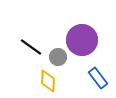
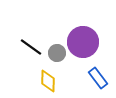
purple circle: moved 1 px right, 2 px down
gray circle: moved 1 px left, 4 px up
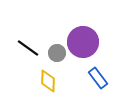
black line: moved 3 px left, 1 px down
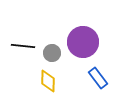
black line: moved 5 px left, 2 px up; rotated 30 degrees counterclockwise
gray circle: moved 5 px left
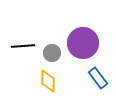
purple circle: moved 1 px down
black line: rotated 10 degrees counterclockwise
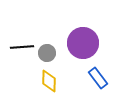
black line: moved 1 px left, 1 px down
gray circle: moved 5 px left
yellow diamond: moved 1 px right
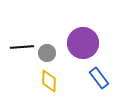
blue rectangle: moved 1 px right
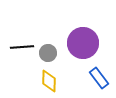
gray circle: moved 1 px right
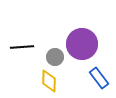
purple circle: moved 1 px left, 1 px down
gray circle: moved 7 px right, 4 px down
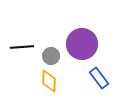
gray circle: moved 4 px left, 1 px up
